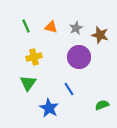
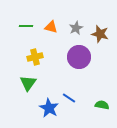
green line: rotated 64 degrees counterclockwise
brown star: moved 1 px up
yellow cross: moved 1 px right
blue line: moved 9 px down; rotated 24 degrees counterclockwise
green semicircle: rotated 32 degrees clockwise
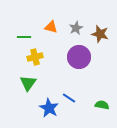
green line: moved 2 px left, 11 px down
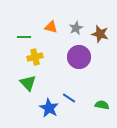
green triangle: rotated 18 degrees counterclockwise
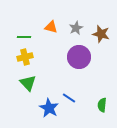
brown star: moved 1 px right
yellow cross: moved 10 px left
green semicircle: rotated 96 degrees counterclockwise
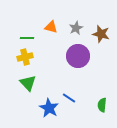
green line: moved 3 px right, 1 px down
purple circle: moved 1 px left, 1 px up
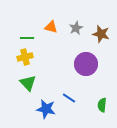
purple circle: moved 8 px right, 8 px down
blue star: moved 3 px left, 1 px down; rotated 18 degrees counterclockwise
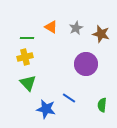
orange triangle: rotated 16 degrees clockwise
